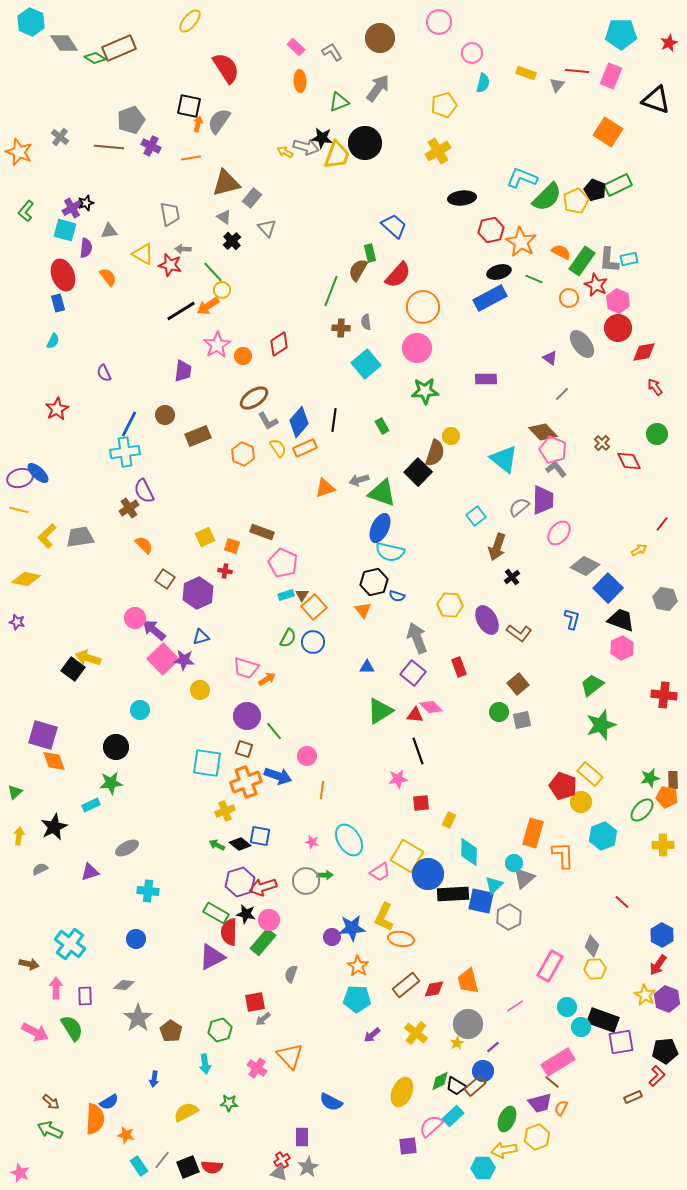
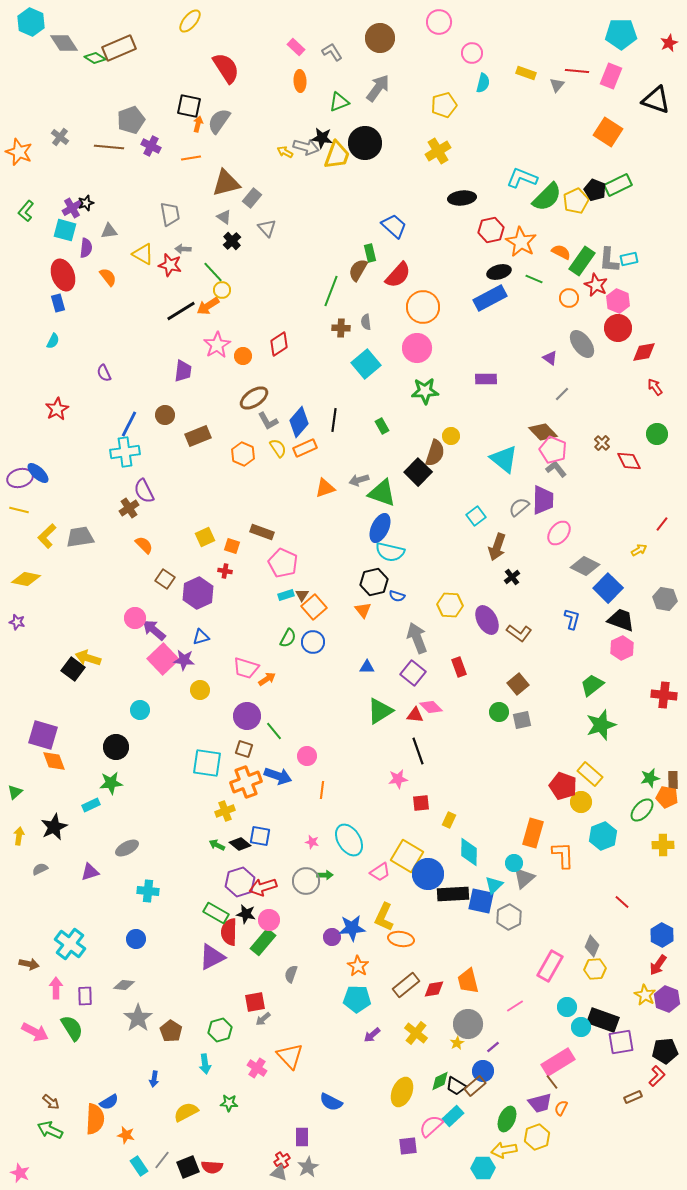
brown line at (552, 1082): rotated 14 degrees clockwise
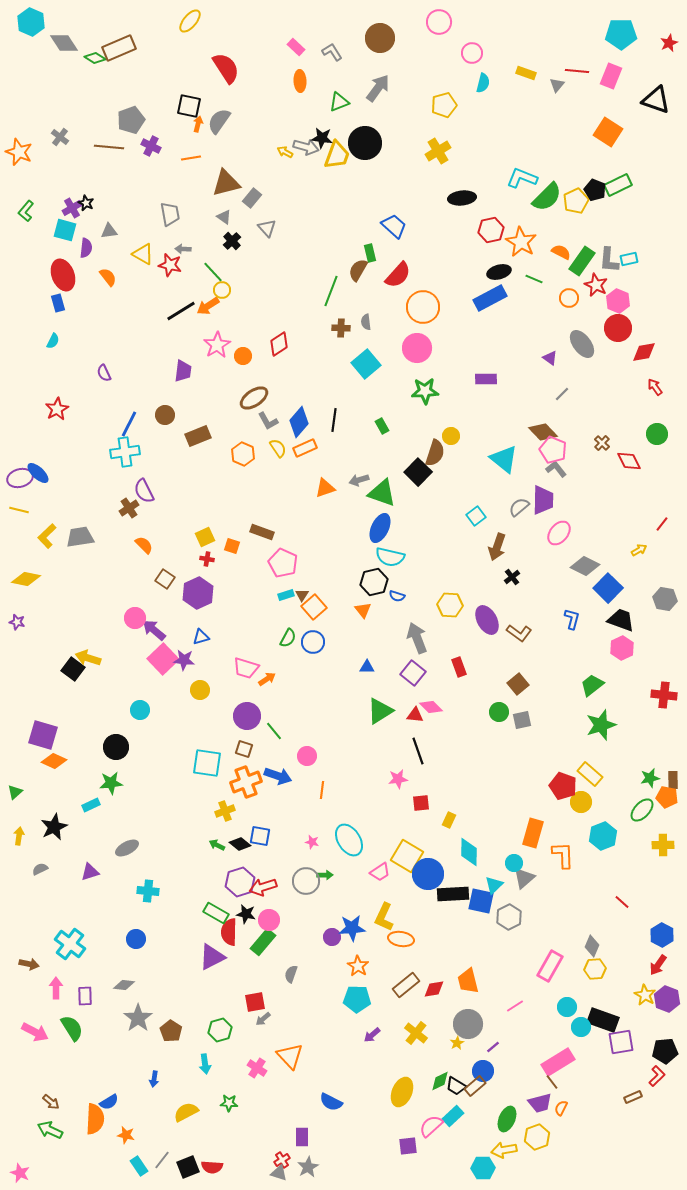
black star at (86, 203): rotated 28 degrees counterclockwise
cyan semicircle at (390, 552): moved 5 px down
red cross at (225, 571): moved 18 px left, 12 px up
orange diamond at (54, 761): rotated 45 degrees counterclockwise
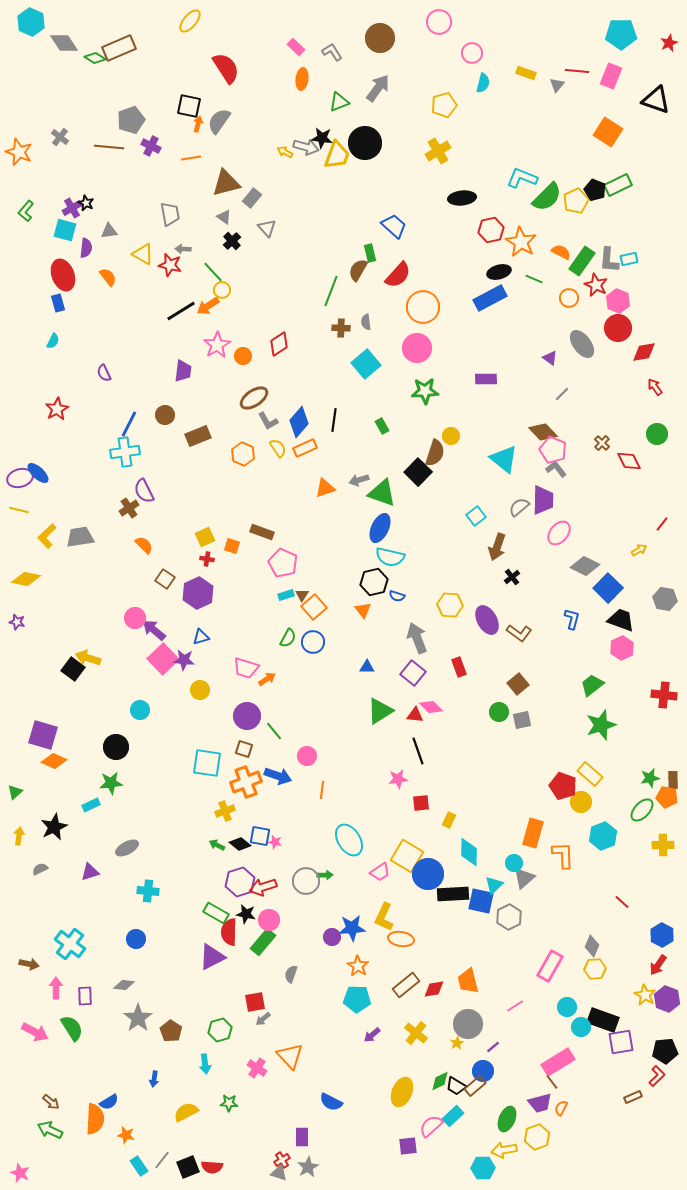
orange ellipse at (300, 81): moved 2 px right, 2 px up; rotated 10 degrees clockwise
pink star at (312, 842): moved 37 px left
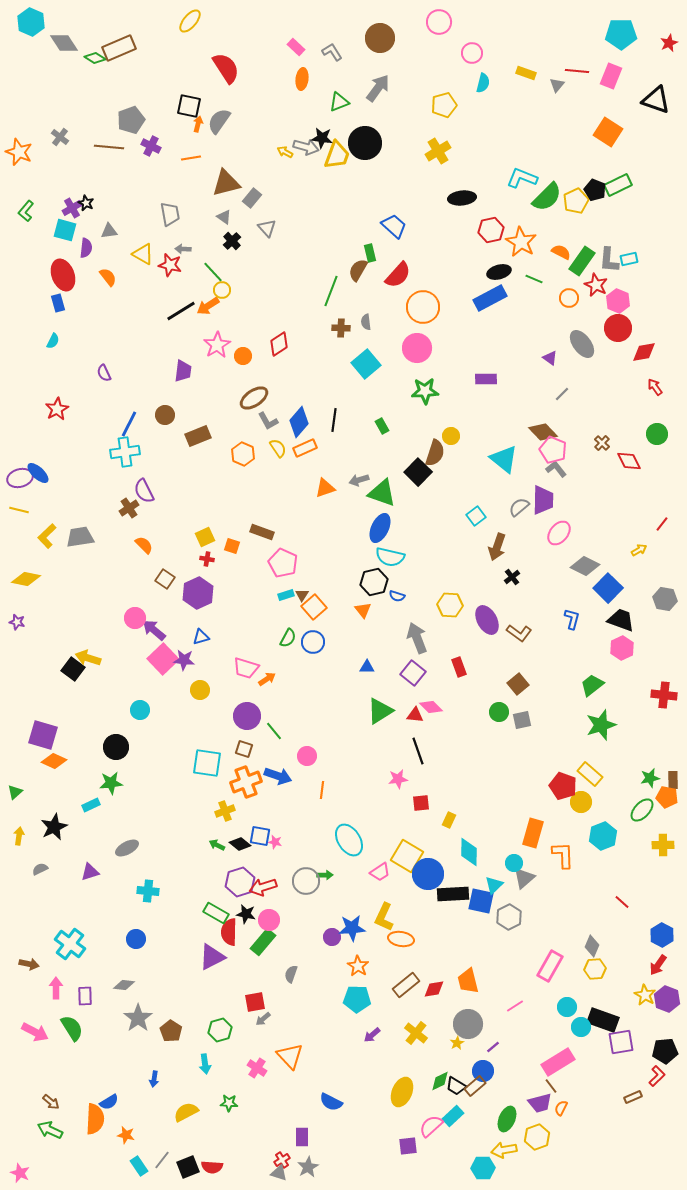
brown line at (552, 1082): moved 1 px left, 4 px down
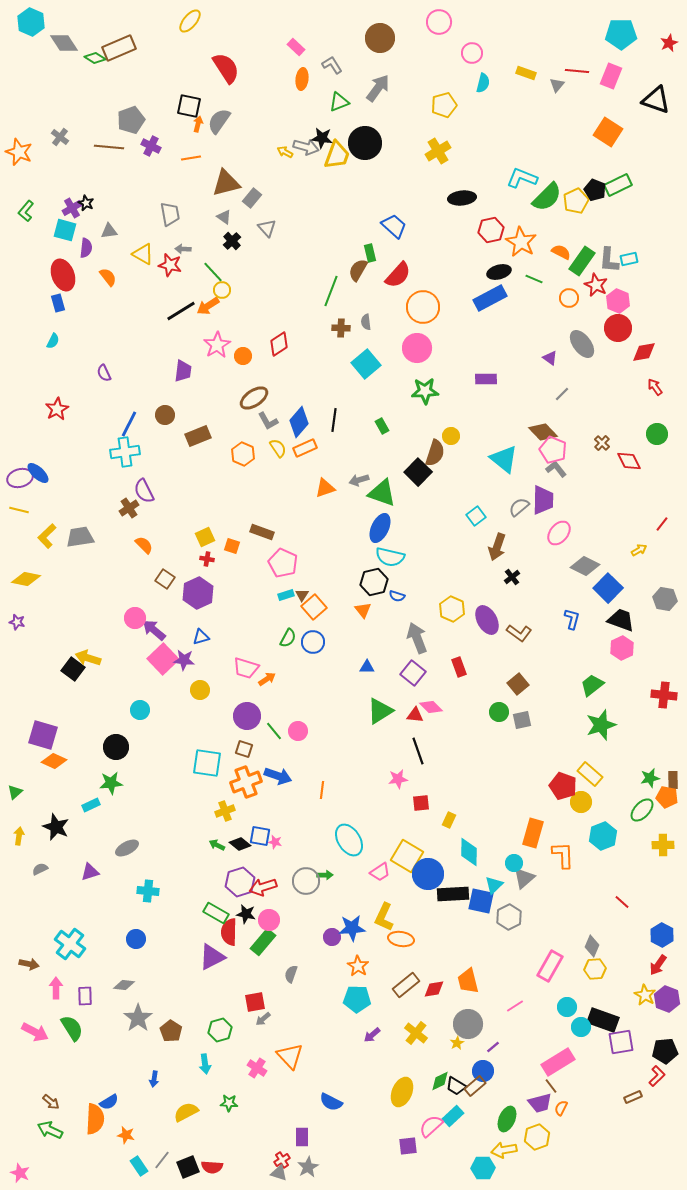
gray L-shape at (332, 52): moved 13 px down
yellow hexagon at (450, 605): moved 2 px right, 4 px down; rotated 20 degrees clockwise
pink circle at (307, 756): moved 9 px left, 25 px up
black star at (54, 827): moved 2 px right; rotated 24 degrees counterclockwise
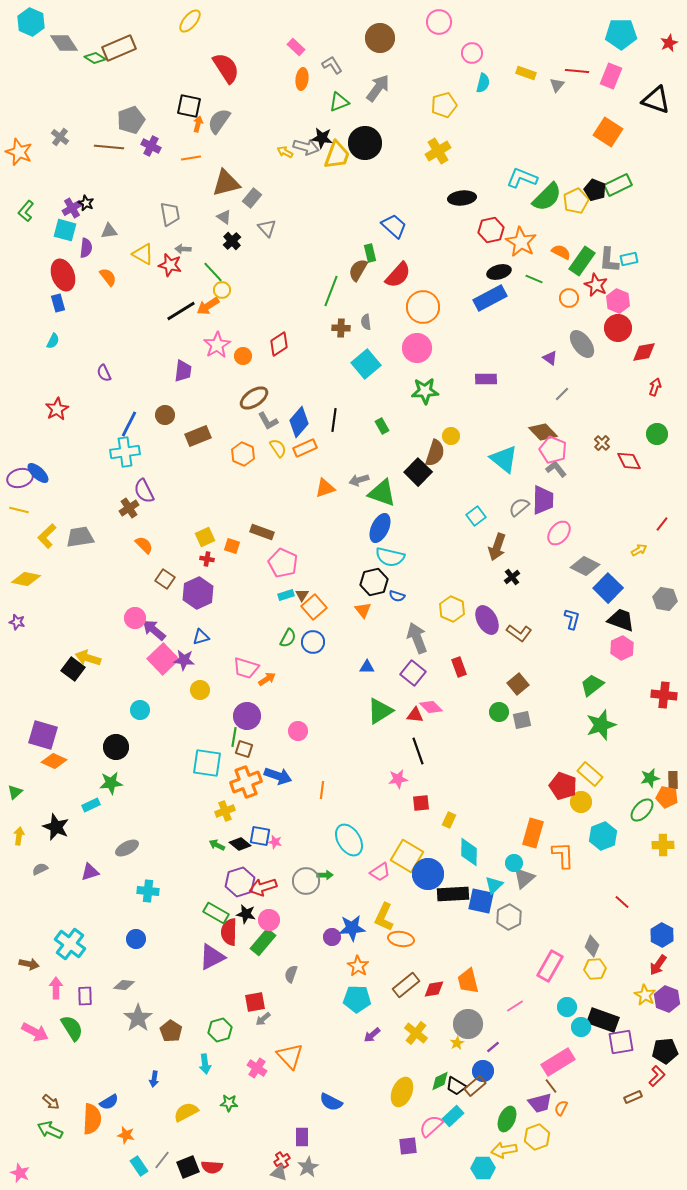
red arrow at (655, 387): rotated 54 degrees clockwise
green line at (274, 731): moved 40 px left, 6 px down; rotated 48 degrees clockwise
orange semicircle at (95, 1119): moved 3 px left
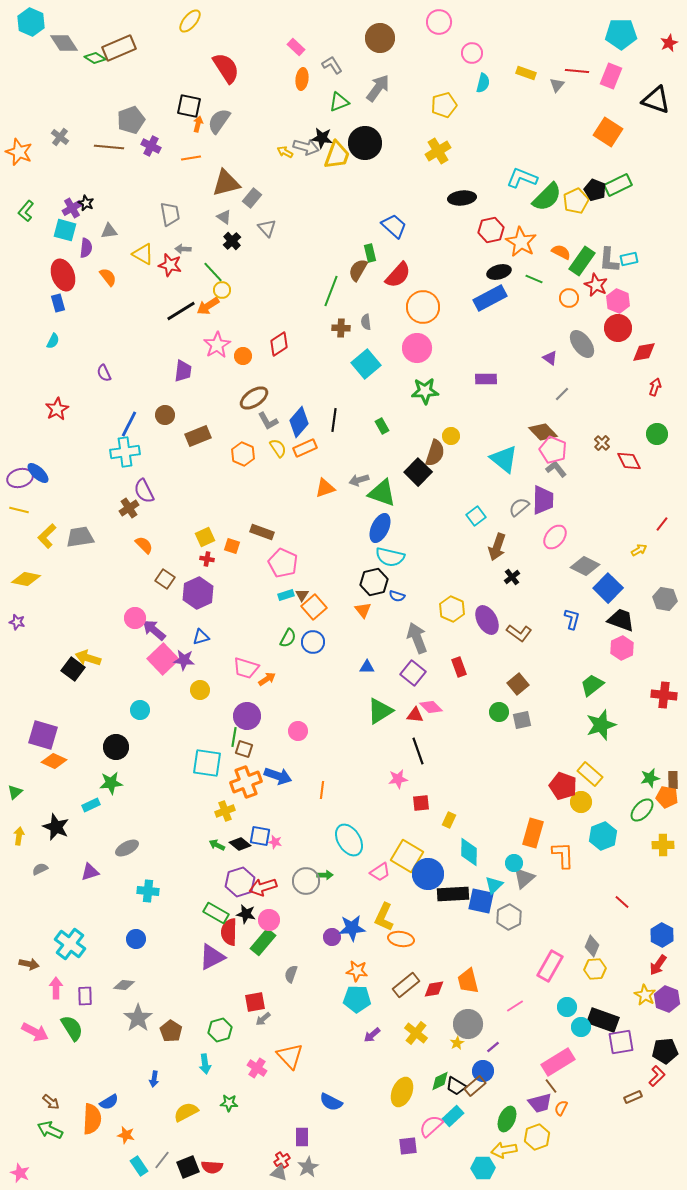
pink ellipse at (559, 533): moved 4 px left, 4 px down
orange star at (358, 966): moved 1 px left, 5 px down; rotated 25 degrees counterclockwise
